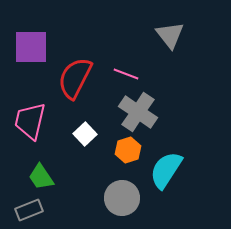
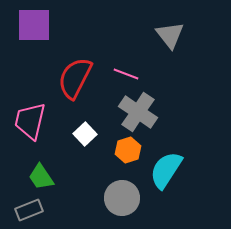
purple square: moved 3 px right, 22 px up
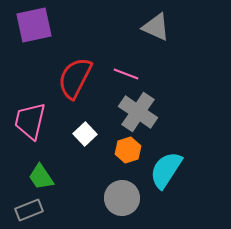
purple square: rotated 12 degrees counterclockwise
gray triangle: moved 14 px left, 8 px up; rotated 28 degrees counterclockwise
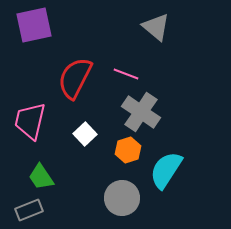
gray triangle: rotated 16 degrees clockwise
gray cross: moved 3 px right
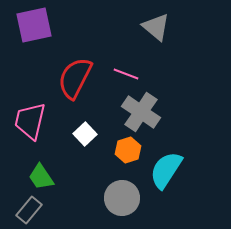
gray rectangle: rotated 28 degrees counterclockwise
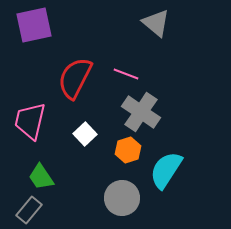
gray triangle: moved 4 px up
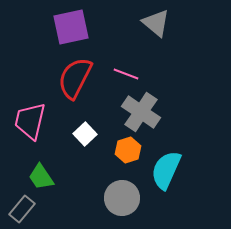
purple square: moved 37 px right, 2 px down
cyan semicircle: rotated 9 degrees counterclockwise
gray rectangle: moved 7 px left, 1 px up
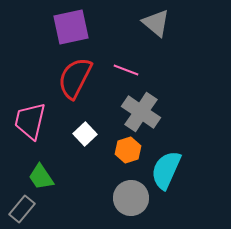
pink line: moved 4 px up
gray circle: moved 9 px right
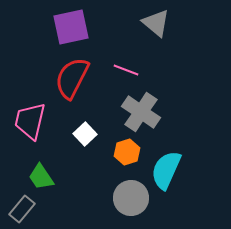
red semicircle: moved 3 px left
orange hexagon: moved 1 px left, 2 px down
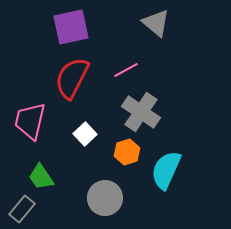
pink line: rotated 50 degrees counterclockwise
gray circle: moved 26 px left
